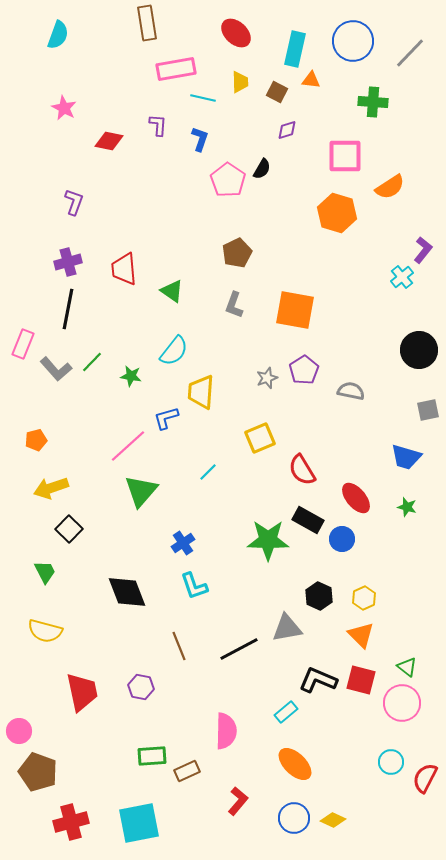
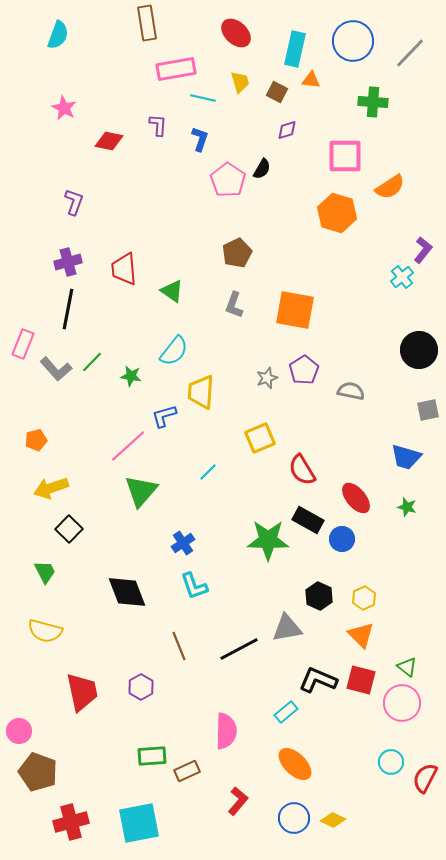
yellow trapezoid at (240, 82): rotated 15 degrees counterclockwise
blue L-shape at (166, 418): moved 2 px left, 2 px up
purple hexagon at (141, 687): rotated 20 degrees clockwise
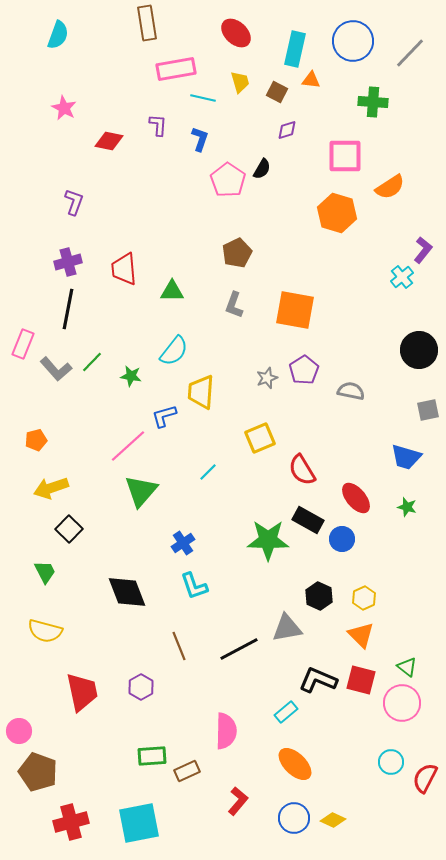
green triangle at (172, 291): rotated 35 degrees counterclockwise
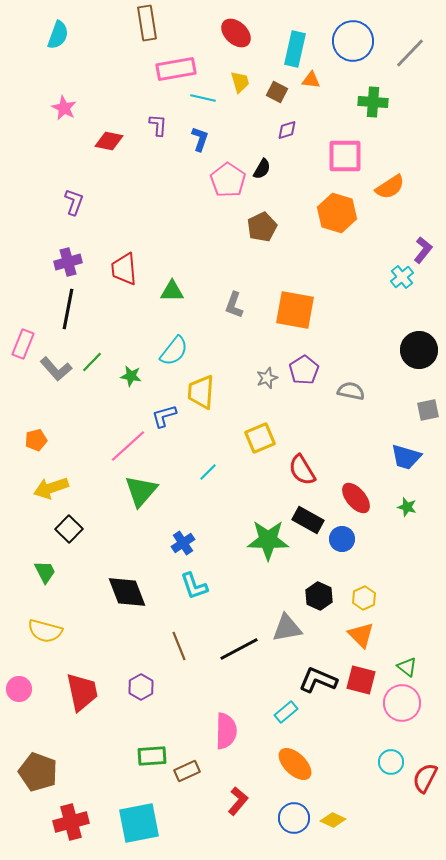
brown pentagon at (237, 253): moved 25 px right, 26 px up
pink circle at (19, 731): moved 42 px up
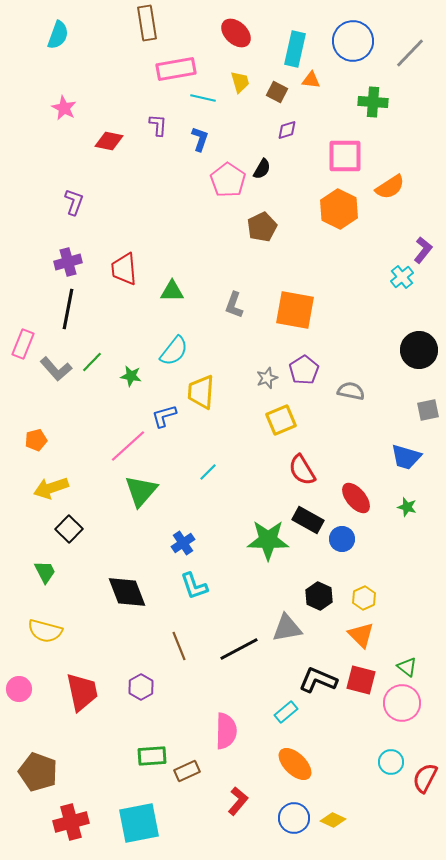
orange hexagon at (337, 213): moved 2 px right, 4 px up; rotated 9 degrees clockwise
yellow square at (260, 438): moved 21 px right, 18 px up
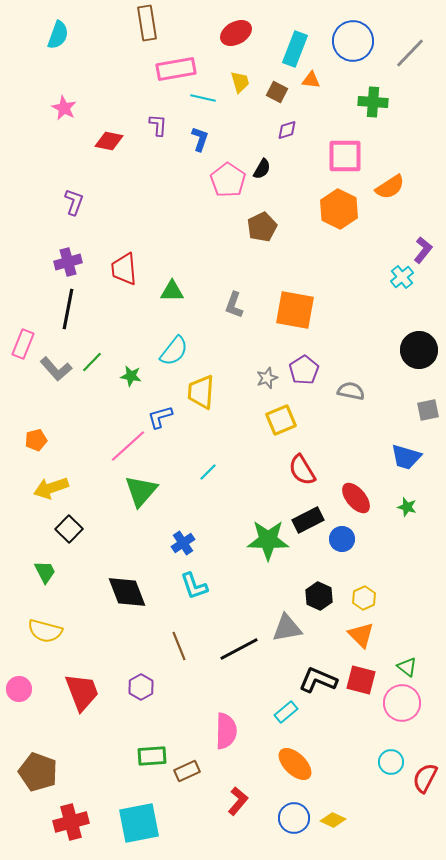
red ellipse at (236, 33): rotated 72 degrees counterclockwise
cyan rectangle at (295, 49): rotated 8 degrees clockwise
blue L-shape at (164, 416): moved 4 px left, 1 px down
black rectangle at (308, 520): rotated 56 degrees counterclockwise
red trapezoid at (82, 692): rotated 9 degrees counterclockwise
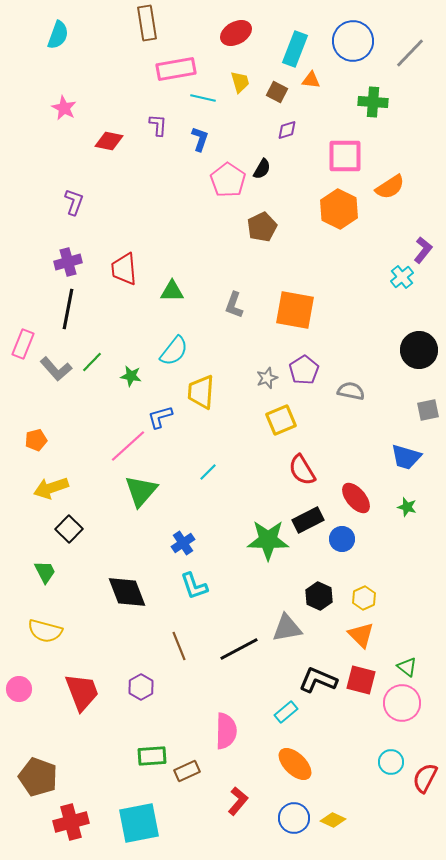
brown pentagon at (38, 772): moved 5 px down
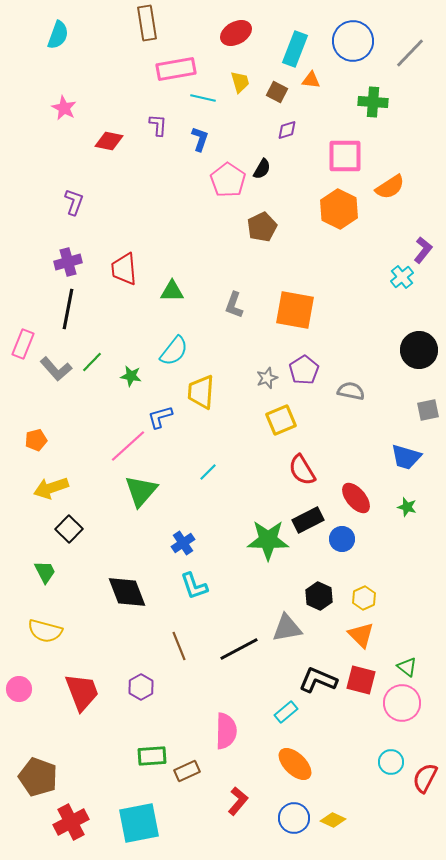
red cross at (71, 822): rotated 12 degrees counterclockwise
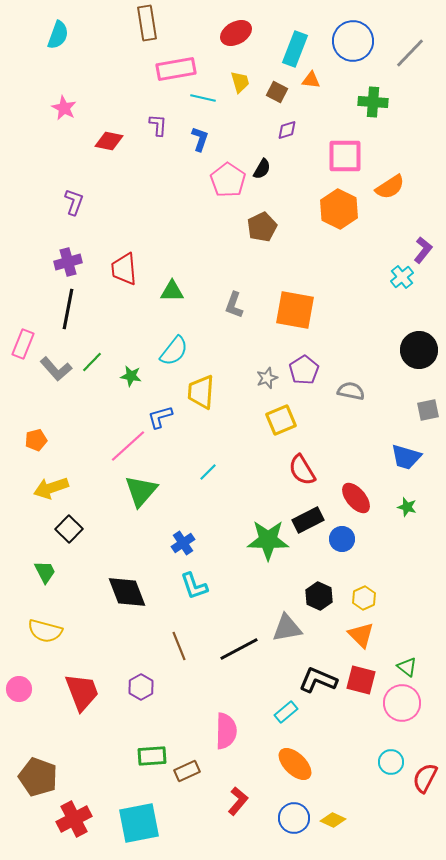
red cross at (71, 822): moved 3 px right, 3 px up
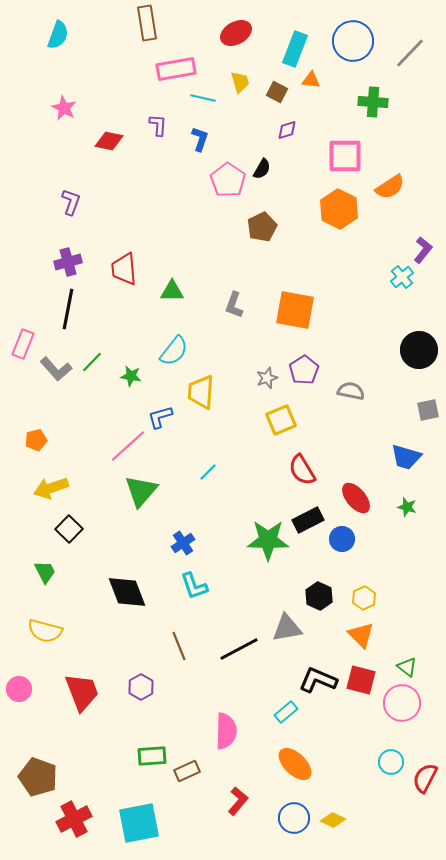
purple L-shape at (74, 202): moved 3 px left
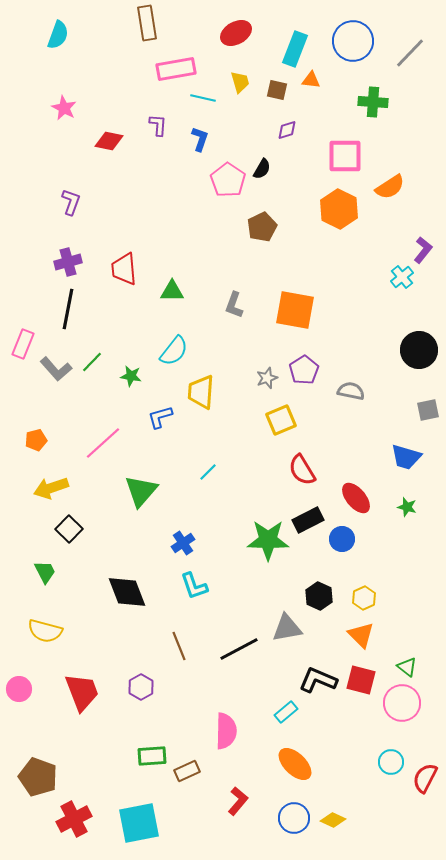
brown square at (277, 92): moved 2 px up; rotated 15 degrees counterclockwise
pink line at (128, 446): moved 25 px left, 3 px up
